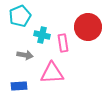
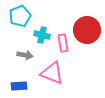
red circle: moved 1 px left, 3 px down
pink triangle: rotated 25 degrees clockwise
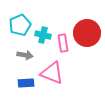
cyan pentagon: moved 9 px down
red circle: moved 3 px down
cyan cross: moved 1 px right
blue rectangle: moved 7 px right, 3 px up
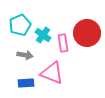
cyan cross: rotated 21 degrees clockwise
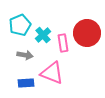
cyan cross: rotated 14 degrees clockwise
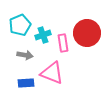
cyan cross: rotated 21 degrees clockwise
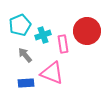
red circle: moved 2 px up
pink rectangle: moved 1 px down
gray arrow: rotated 140 degrees counterclockwise
